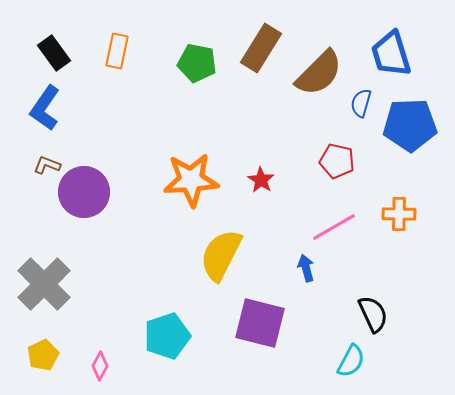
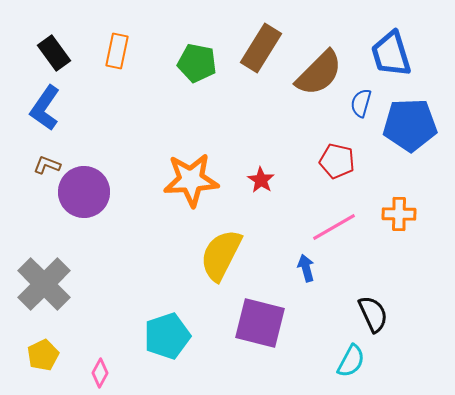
pink diamond: moved 7 px down
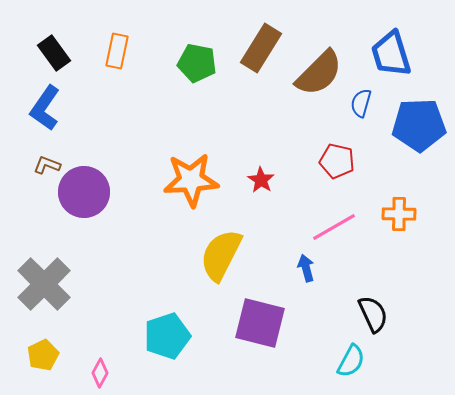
blue pentagon: moved 9 px right
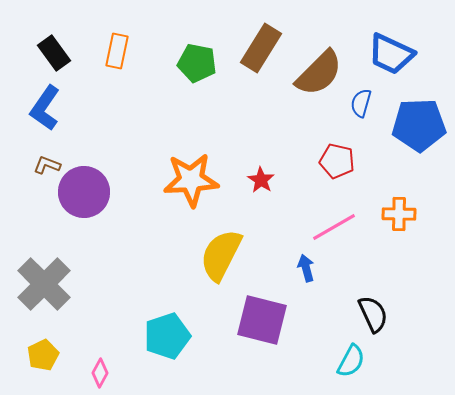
blue trapezoid: rotated 48 degrees counterclockwise
purple square: moved 2 px right, 3 px up
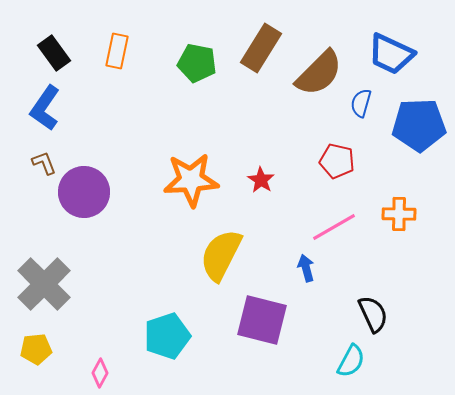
brown L-shape: moved 3 px left, 2 px up; rotated 48 degrees clockwise
yellow pentagon: moved 7 px left, 6 px up; rotated 20 degrees clockwise
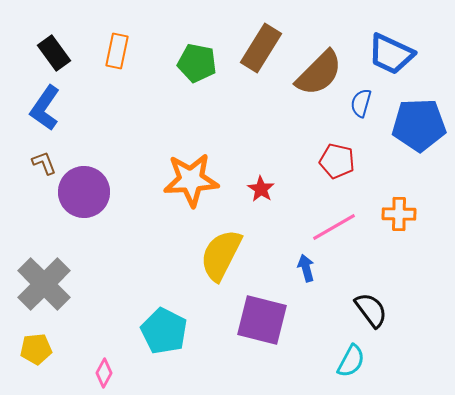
red star: moved 9 px down
black semicircle: moved 2 px left, 4 px up; rotated 12 degrees counterclockwise
cyan pentagon: moved 3 px left, 5 px up; rotated 27 degrees counterclockwise
pink diamond: moved 4 px right
